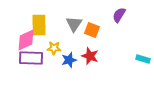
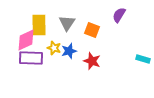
gray triangle: moved 7 px left, 1 px up
yellow star: rotated 16 degrees clockwise
red star: moved 2 px right, 5 px down
blue star: moved 9 px up
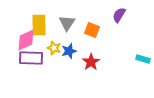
red star: moved 1 px left, 1 px down; rotated 18 degrees clockwise
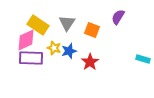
purple semicircle: moved 1 px left, 2 px down
yellow rectangle: moved 1 px left; rotated 55 degrees counterclockwise
red star: moved 1 px left
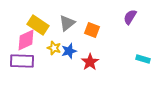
purple semicircle: moved 12 px right
gray triangle: rotated 18 degrees clockwise
purple rectangle: moved 9 px left, 3 px down
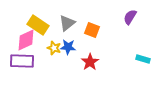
blue star: moved 1 px left, 4 px up; rotated 21 degrees clockwise
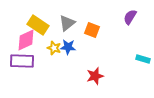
red star: moved 5 px right, 14 px down; rotated 18 degrees clockwise
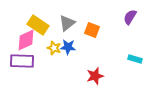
cyan rectangle: moved 8 px left
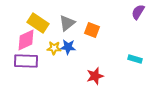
purple semicircle: moved 8 px right, 5 px up
yellow rectangle: moved 2 px up
yellow star: rotated 16 degrees counterclockwise
purple rectangle: moved 4 px right
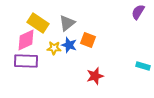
orange square: moved 4 px left, 10 px down
blue star: moved 1 px right, 2 px up; rotated 14 degrees clockwise
cyan rectangle: moved 8 px right, 7 px down
